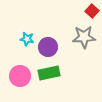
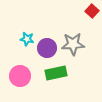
gray star: moved 11 px left, 7 px down
purple circle: moved 1 px left, 1 px down
green rectangle: moved 7 px right
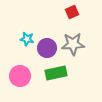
red square: moved 20 px left, 1 px down; rotated 24 degrees clockwise
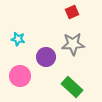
cyan star: moved 9 px left
purple circle: moved 1 px left, 9 px down
green rectangle: moved 16 px right, 14 px down; rotated 55 degrees clockwise
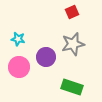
gray star: rotated 10 degrees counterclockwise
pink circle: moved 1 px left, 9 px up
green rectangle: rotated 25 degrees counterclockwise
